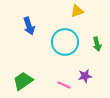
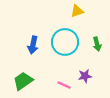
blue arrow: moved 4 px right, 19 px down; rotated 30 degrees clockwise
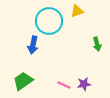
cyan circle: moved 16 px left, 21 px up
purple star: moved 1 px left, 8 px down
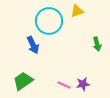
blue arrow: rotated 36 degrees counterclockwise
purple star: moved 1 px left
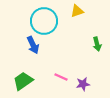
cyan circle: moved 5 px left
pink line: moved 3 px left, 8 px up
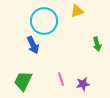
pink line: moved 2 px down; rotated 48 degrees clockwise
green trapezoid: rotated 30 degrees counterclockwise
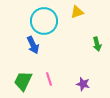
yellow triangle: moved 1 px down
pink line: moved 12 px left
purple star: rotated 24 degrees clockwise
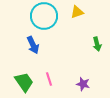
cyan circle: moved 5 px up
green trapezoid: moved 1 px right, 1 px down; rotated 120 degrees clockwise
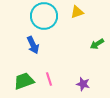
green arrow: rotated 72 degrees clockwise
green trapezoid: moved 1 px up; rotated 75 degrees counterclockwise
